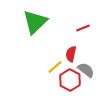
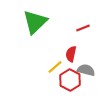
gray semicircle: rotated 24 degrees counterclockwise
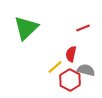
green triangle: moved 9 px left, 6 px down
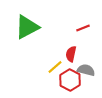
green triangle: moved 1 px right, 1 px up; rotated 16 degrees clockwise
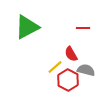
red line: rotated 24 degrees clockwise
red semicircle: rotated 42 degrees counterclockwise
red hexagon: moved 2 px left
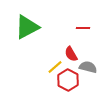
gray semicircle: moved 2 px right, 3 px up
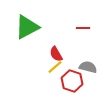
red semicircle: moved 15 px left
red hexagon: moved 4 px right, 1 px down; rotated 10 degrees counterclockwise
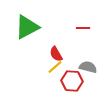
red hexagon: rotated 15 degrees counterclockwise
